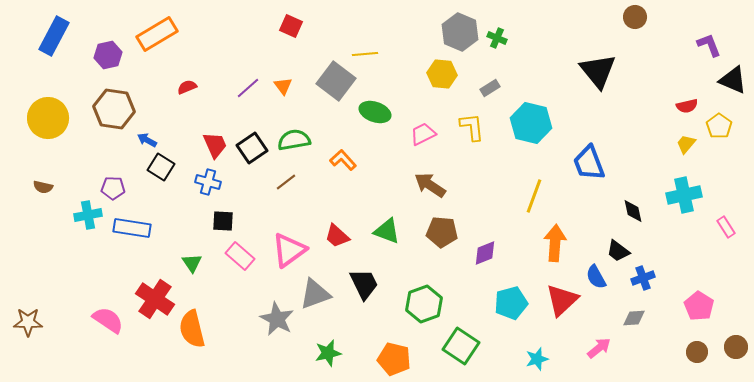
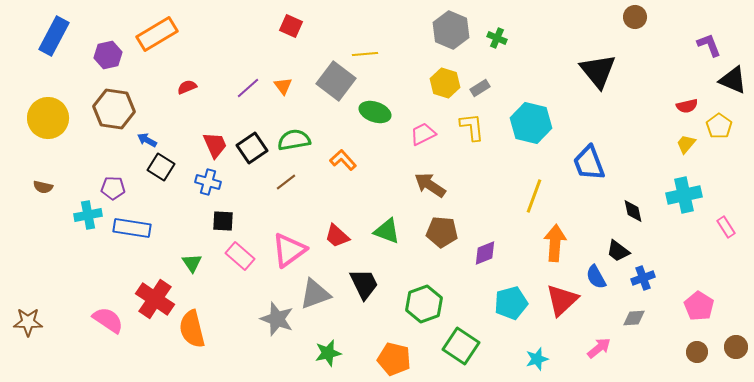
gray hexagon at (460, 32): moved 9 px left, 2 px up
yellow hexagon at (442, 74): moved 3 px right, 9 px down; rotated 12 degrees clockwise
gray rectangle at (490, 88): moved 10 px left
gray star at (277, 319): rotated 8 degrees counterclockwise
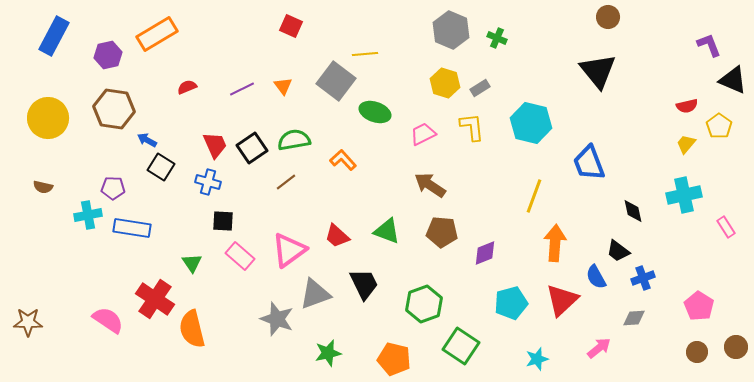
brown circle at (635, 17): moved 27 px left
purple line at (248, 88): moved 6 px left, 1 px down; rotated 15 degrees clockwise
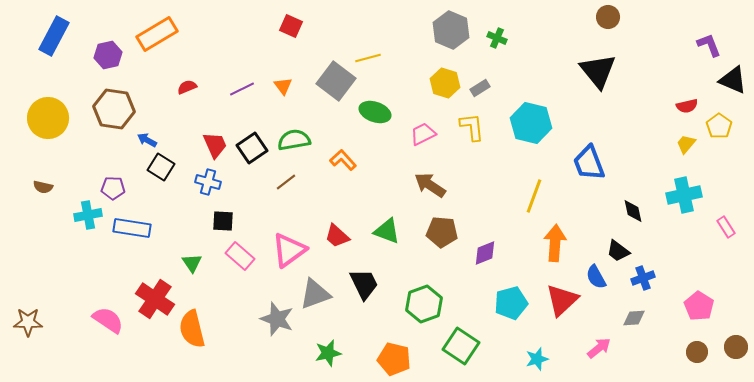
yellow line at (365, 54): moved 3 px right, 4 px down; rotated 10 degrees counterclockwise
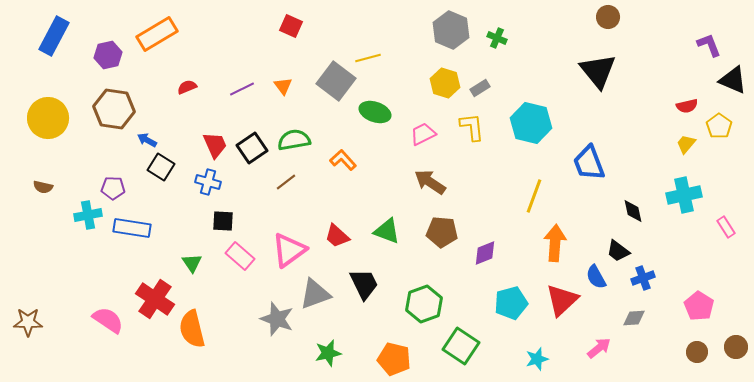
brown arrow at (430, 185): moved 3 px up
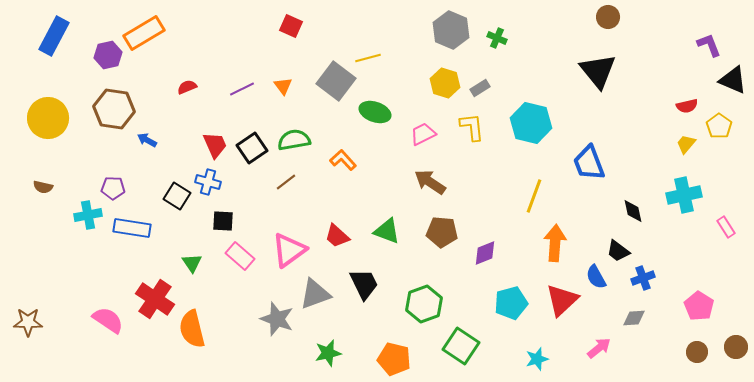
orange rectangle at (157, 34): moved 13 px left, 1 px up
black square at (161, 167): moved 16 px right, 29 px down
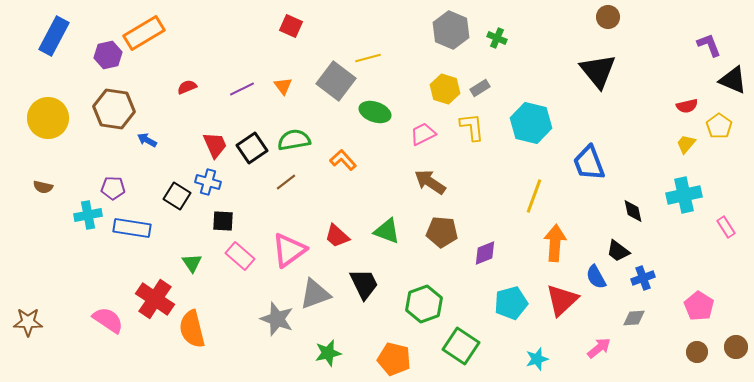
yellow hexagon at (445, 83): moved 6 px down
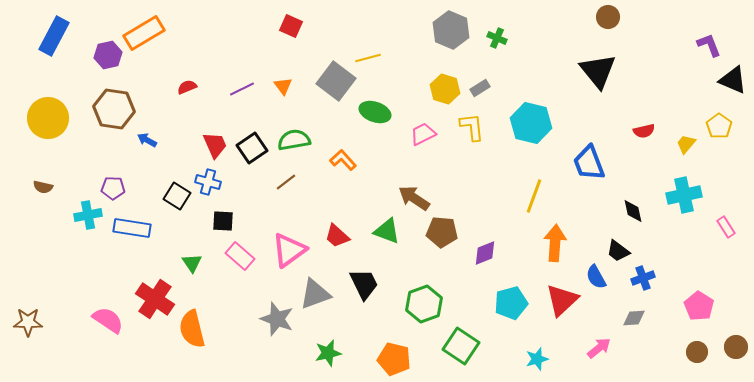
red semicircle at (687, 106): moved 43 px left, 25 px down
brown arrow at (430, 182): moved 16 px left, 16 px down
